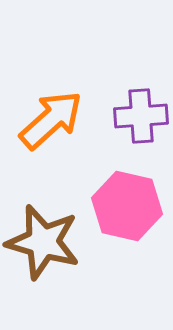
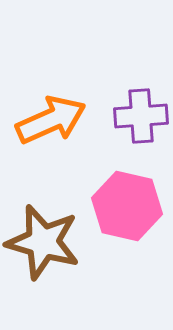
orange arrow: rotated 18 degrees clockwise
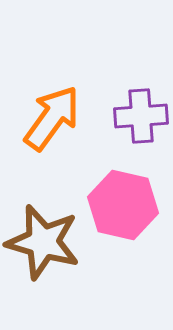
orange arrow: moved 1 px right, 2 px up; rotated 30 degrees counterclockwise
pink hexagon: moved 4 px left, 1 px up
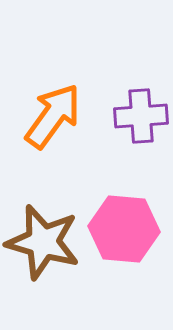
orange arrow: moved 1 px right, 2 px up
pink hexagon: moved 1 px right, 24 px down; rotated 8 degrees counterclockwise
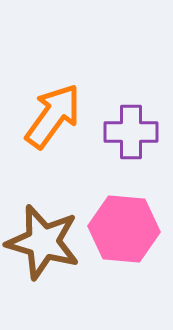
purple cross: moved 10 px left, 16 px down; rotated 4 degrees clockwise
